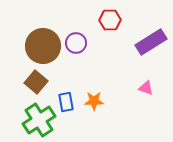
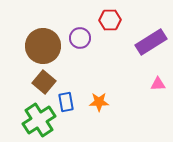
purple circle: moved 4 px right, 5 px up
brown square: moved 8 px right
pink triangle: moved 12 px right, 4 px up; rotated 21 degrees counterclockwise
orange star: moved 5 px right, 1 px down
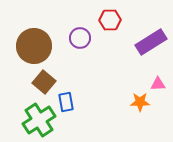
brown circle: moved 9 px left
orange star: moved 41 px right
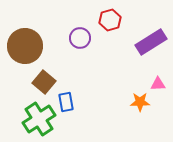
red hexagon: rotated 15 degrees counterclockwise
brown circle: moved 9 px left
green cross: moved 1 px up
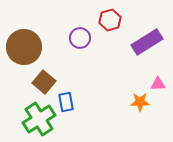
purple rectangle: moved 4 px left
brown circle: moved 1 px left, 1 px down
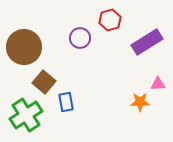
green cross: moved 13 px left, 4 px up
